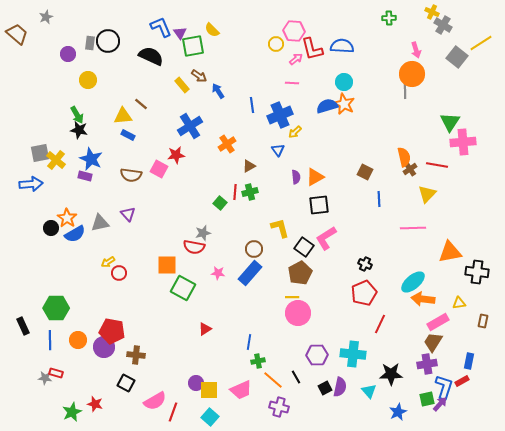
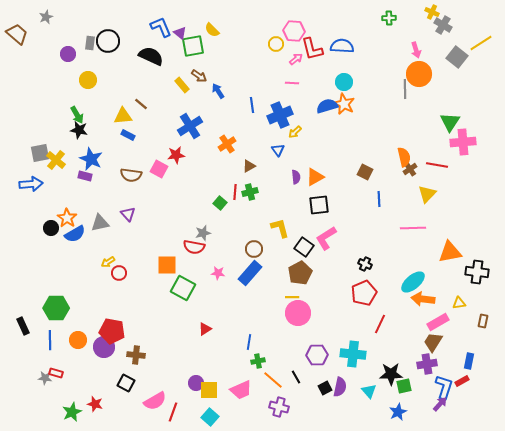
purple triangle at (180, 33): rotated 16 degrees counterclockwise
orange circle at (412, 74): moved 7 px right
green square at (427, 399): moved 23 px left, 13 px up
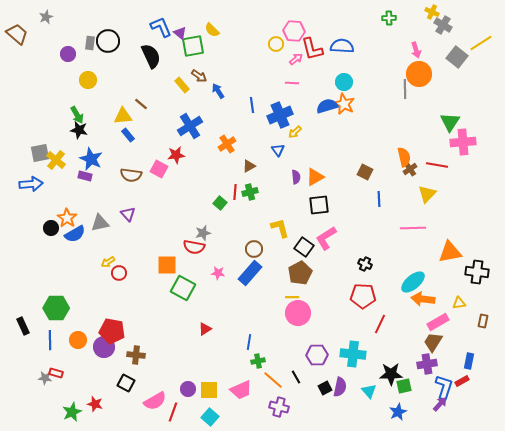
black semicircle at (151, 56): rotated 40 degrees clockwise
blue rectangle at (128, 135): rotated 24 degrees clockwise
red pentagon at (364, 293): moved 1 px left, 3 px down; rotated 25 degrees clockwise
purple circle at (196, 383): moved 8 px left, 6 px down
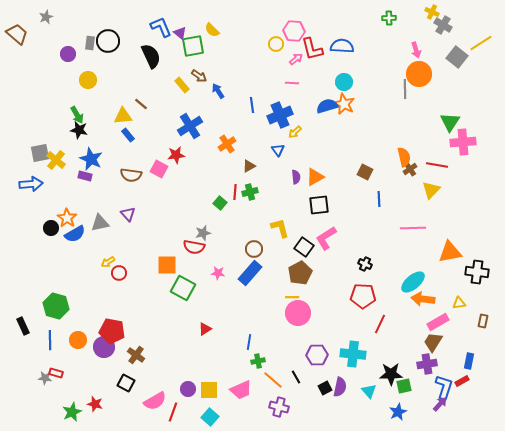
yellow triangle at (427, 194): moved 4 px right, 4 px up
green hexagon at (56, 308): moved 2 px up; rotated 15 degrees clockwise
brown cross at (136, 355): rotated 30 degrees clockwise
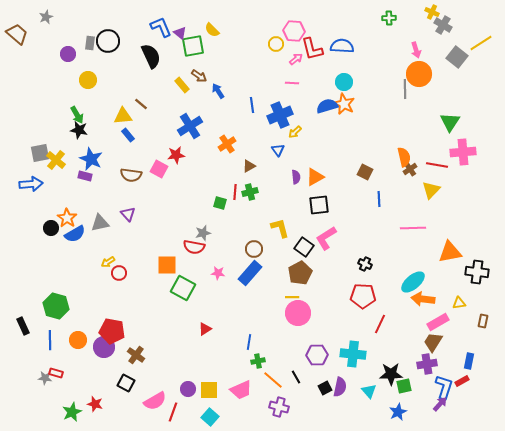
pink cross at (463, 142): moved 10 px down
green square at (220, 203): rotated 24 degrees counterclockwise
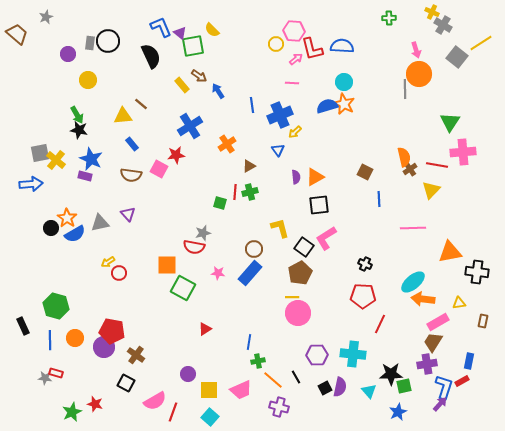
blue rectangle at (128, 135): moved 4 px right, 9 px down
orange circle at (78, 340): moved 3 px left, 2 px up
purple circle at (188, 389): moved 15 px up
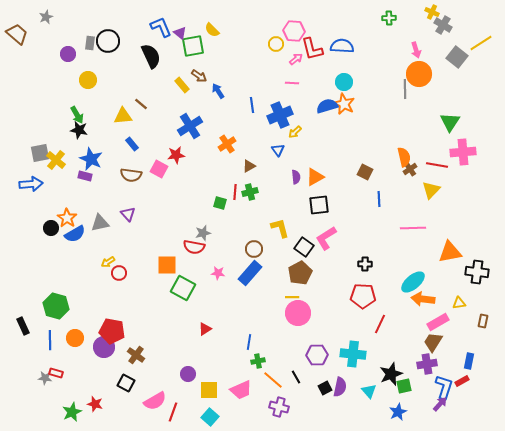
black cross at (365, 264): rotated 24 degrees counterclockwise
black star at (391, 374): rotated 20 degrees counterclockwise
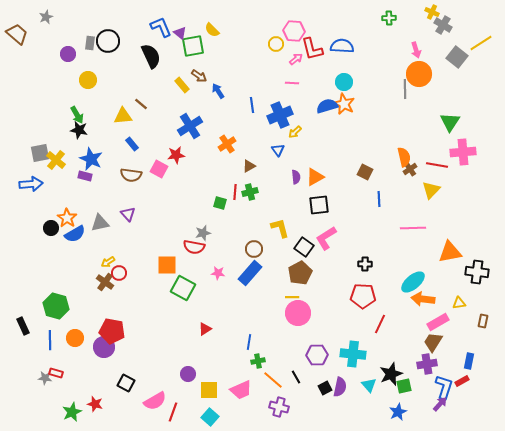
brown cross at (136, 355): moved 31 px left, 73 px up
cyan triangle at (369, 391): moved 6 px up
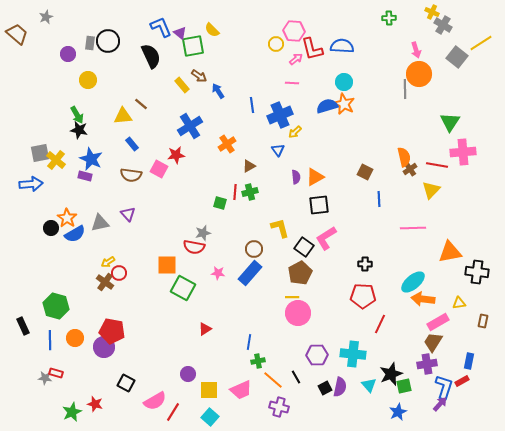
red line at (173, 412): rotated 12 degrees clockwise
